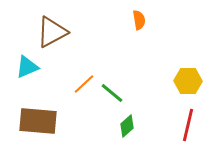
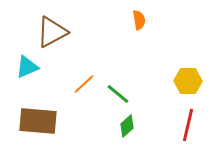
green line: moved 6 px right, 1 px down
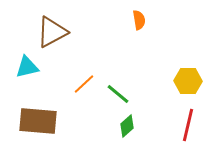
cyan triangle: rotated 10 degrees clockwise
